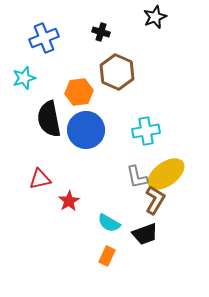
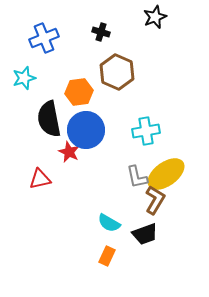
red star: moved 49 px up; rotated 15 degrees counterclockwise
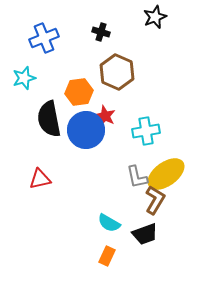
red star: moved 36 px right, 36 px up
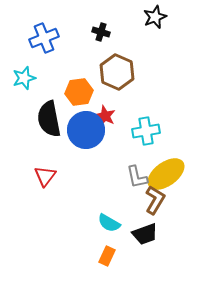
red triangle: moved 5 px right, 3 px up; rotated 40 degrees counterclockwise
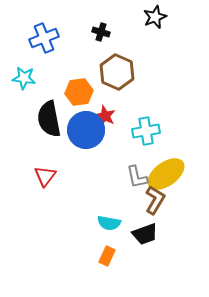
cyan star: rotated 25 degrees clockwise
cyan semicircle: rotated 20 degrees counterclockwise
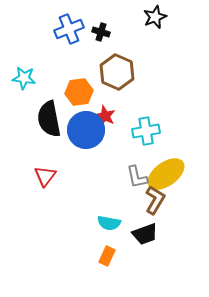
blue cross: moved 25 px right, 9 px up
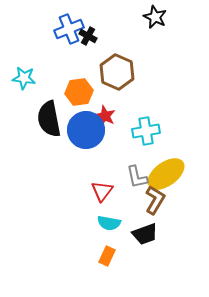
black star: rotated 25 degrees counterclockwise
black cross: moved 13 px left, 4 px down; rotated 12 degrees clockwise
red triangle: moved 57 px right, 15 px down
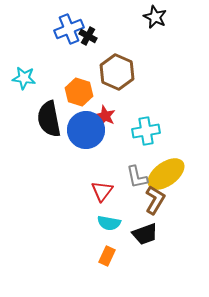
orange hexagon: rotated 24 degrees clockwise
